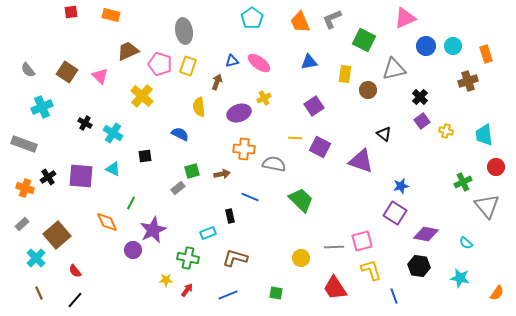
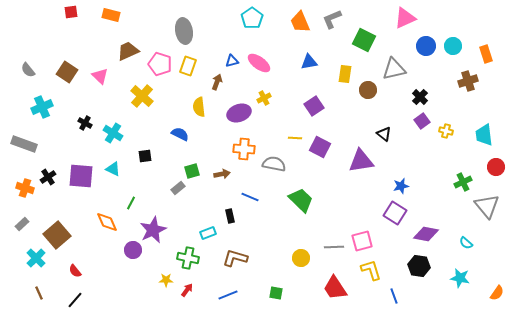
purple triangle at (361, 161): rotated 28 degrees counterclockwise
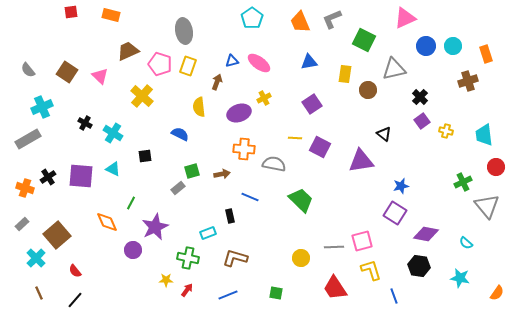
purple square at (314, 106): moved 2 px left, 2 px up
gray rectangle at (24, 144): moved 4 px right, 5 px up; rotated 50 degrees counterclockwise
purple star at (153, 230): moved 2 px right, 3 px up
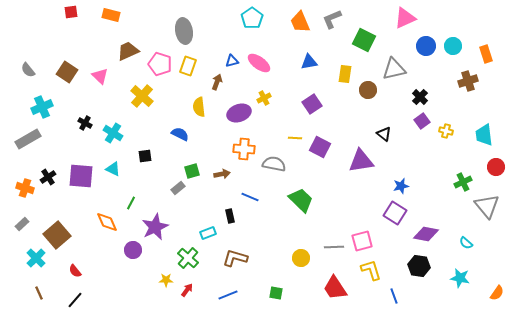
green cross at (188, 258): rotated 30 degrees clockwise
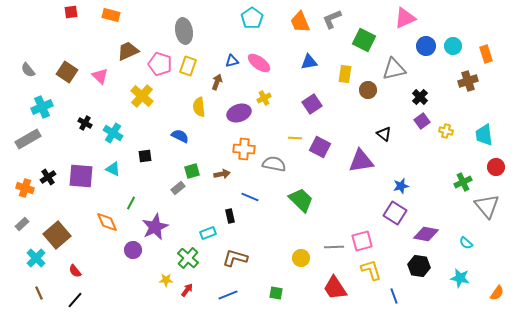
blue semicircle at (180, 134): moved 2 px down
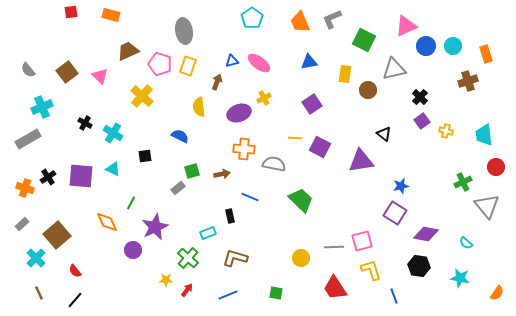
pink triangle at (405, 18): moved 1 px right, 8 px down
brown square at (67, 72): rotated 20 degrees clockwise
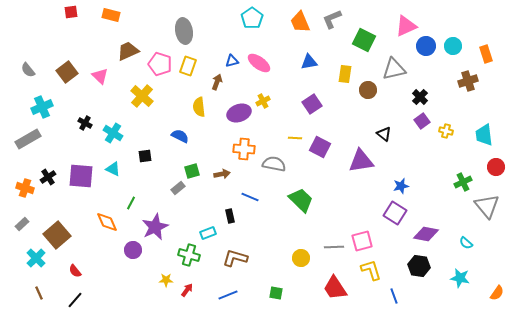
yellow cross at (264, 98): moved 1 px left, 3 px down
green cross at (188, 258): moved 1 px right, 3 px up; rotated 25 degrees counterclockwise
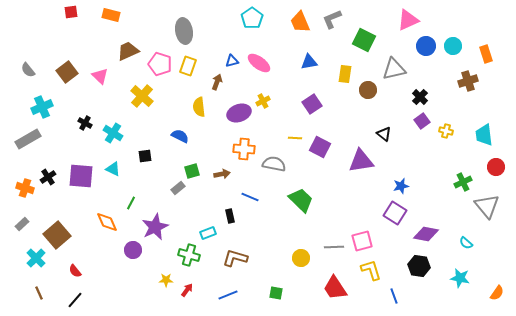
pink triangle at (406, 26): moved 2 px right, 6 px up
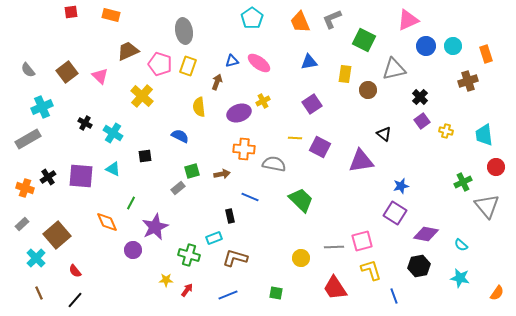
cyan rectangle at (208, 233): moved 6 px right, 5 px down
cyan semicircle at (466, 243): moved 5 px left, 2 px down
black hexagon at (419, 266): rotated 20 degrees counterclockwise
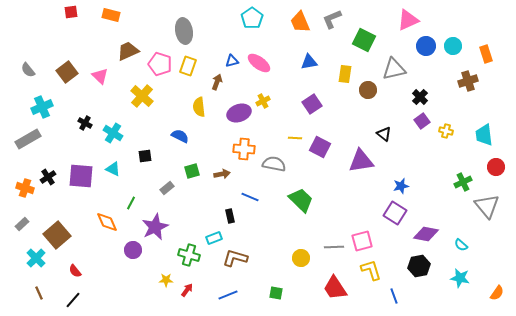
gray rectangle at (178, 188): moved 11 px left
black line at (75, 300): moved 2 px left
